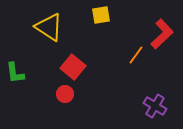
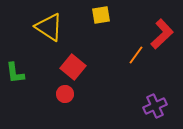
purple cross: rotated 35 degrees clockwise
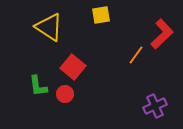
green L-shape: moved 23 px right, 13 px down
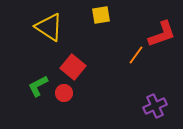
red L-shape: rotated 24 degrees clockwise
green L-shape: rotated 70 degrees clockwise
red circle: moved 1 px left, 1 px up
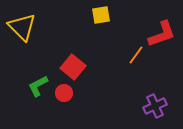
yellow triangle: moved 27 px left; rotated 12 degrees clockwise
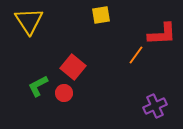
yellow triangle: moved 7 px right, 6 px up; rotated 12 degrees clockwise
red L-shape: rotated 16 degrees clockwise
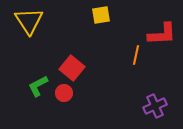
orange line: rotated 24 degrees counterclockwise
red square: moved 1 px left, 1 px down
